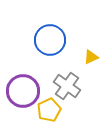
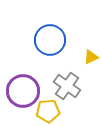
yellow pentagon: moved 1 px left, 1 px down; rotated 20 degrees clockwise
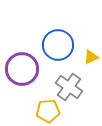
blue circle: moved 8 px right, 5 px down
gray cross: moved 2 px right, 1 px down
purple circle: moved 1 px left, 22 px up
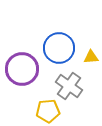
blue circle: moved 1 px right, 3 px down
yellow triangle: rotated 21 degrees clockwise
gray cross: moved 1 px up
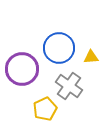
yellow pentagon: moved 3 px left, 2 px up; rotated 20 degrees counterclockwise
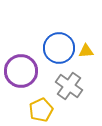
yellow triangle: moved 5 px left, 6 px up
purple circle: moved 1 px left, 2 px down
yellow pentagon: moved 4 px left, 1 px down
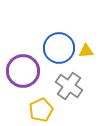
purple circle: moved 2 px right
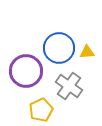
yellow triangle: moved 1 px right, 1 px down
purple circle: moved 3 px right
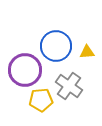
blue circle: moved 3 px left, 2 px up
purple circle: moved 1 px left, 1 px up
yellow pentagon: moved 10 px up; rotated 20 degrees clockwise
